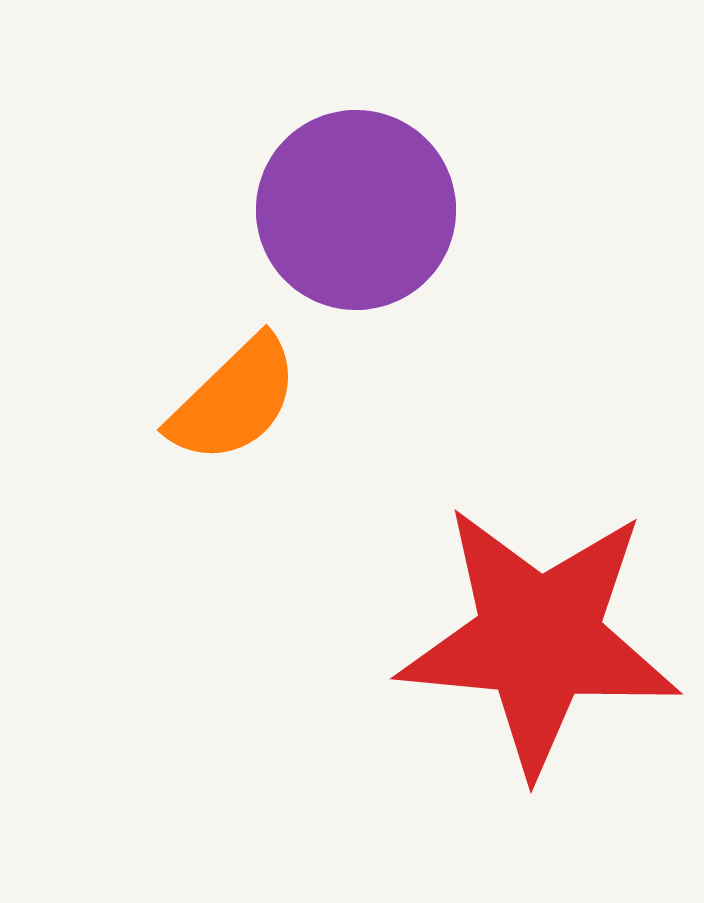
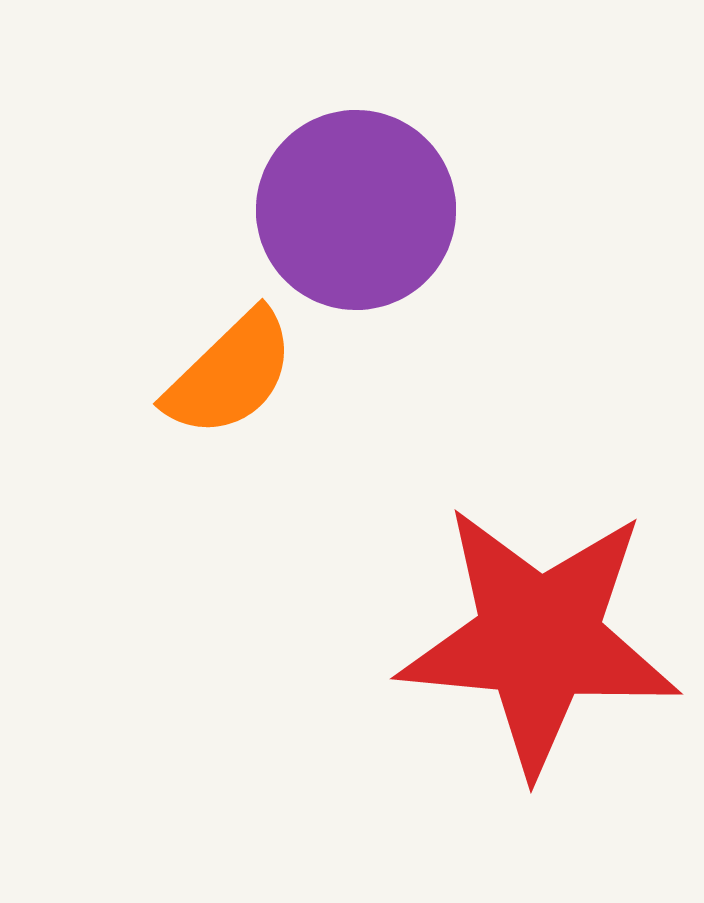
orange semicircle: moved 4 px left, 26 px up
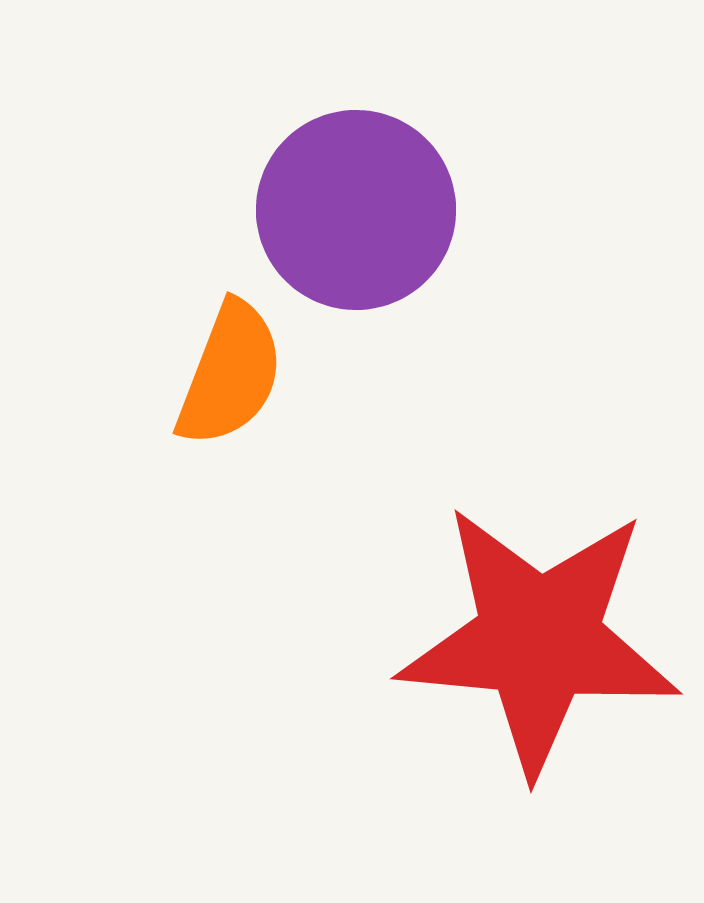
orange semicircle: rotated 25 degrees counterclockwise
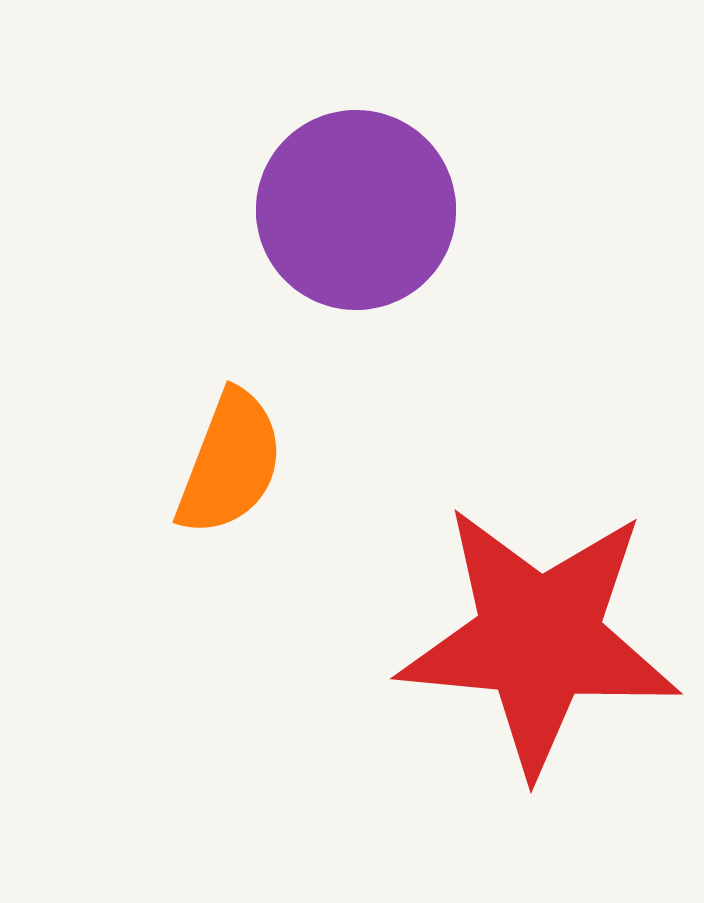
orange semicircle: moved 89 px down
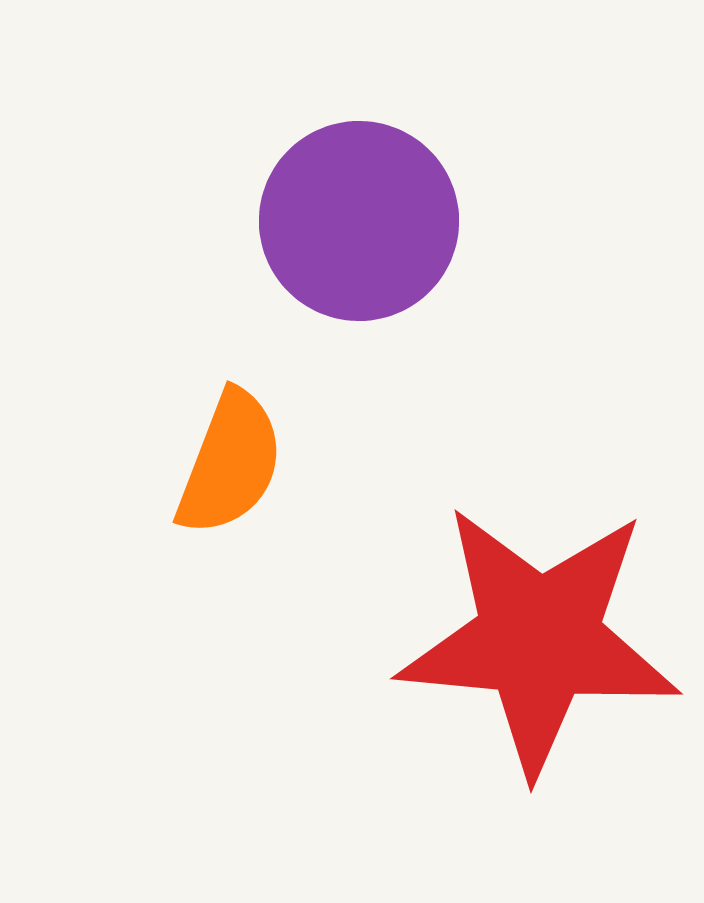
purple circle: moved 3 px right, 11 px down
